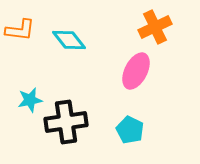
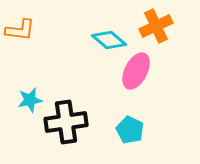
orange cross: moved 1 px right, 1 px up
cyan diamond: moved 40 px right; rotated 12 degrees counterclockwise
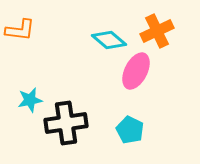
orange cross: moved 1 px right, 5 px down
black cross: moved 1 px down
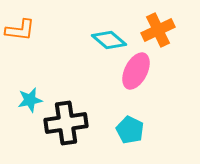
orange cross: moved 1 px right, 1 px up
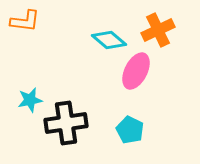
orange L-shape: moved 5 px right, 9 px up
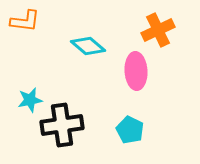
cyan diamond: moved 21 px left, 6 px down
pink ellipse: rotated 30 degrees counterclockwise
black cross: moved 4 px left, 2 px down
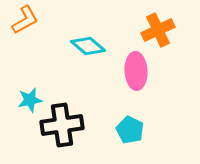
orange L-shape: moved 1 px up; rotated 36 degrees counterclockwise
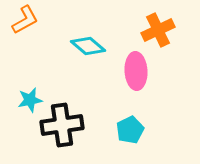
cyan pentagon: rotated 20 degrees clockwise
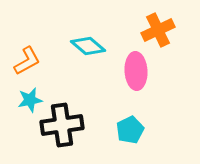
orange L-shape: moved 2 px right, 41 px down
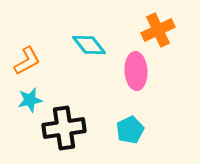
cyan diamond: moved 1 px right, 1 px up; rotated 12 degrees clockwise
black cross: moved 2 px right, 3 px down
